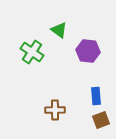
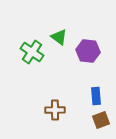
green triangle: moved 7 px down
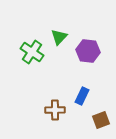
green triangle: rotated 36 degrees clockwise
blue rectangle: moved 14 px left; rotated 30 degrees clockwise
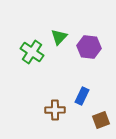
purple hexagon: moved 1 px right, 4 px up
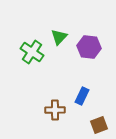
brown square: moved 2 px left, 5 px down
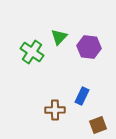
brown square: moved 1 px left
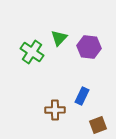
green triangle: moved 1 px down
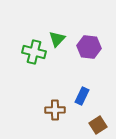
green triangle: moved 2 px left, 1 px down
green cross: moved 2 px right; rotated 20 degrees counterclockwise
brown square: rotated 12 degrees counterclockwise
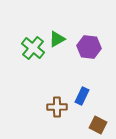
green triangle: rotated 18 degrees clockwise
green cross: moved 1 px left, 4 px up; rotated 25 degrees clockwise
brown cross: moved 2 px right, 3 px up
brown square: rotated 30 degrees counterclockwise
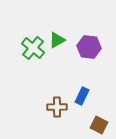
green triangle: moved 1 px down
brown square: moved 1 px right
